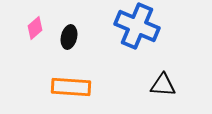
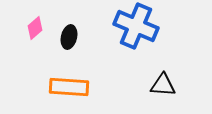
blue cross: moved 1 px left
orange rectangle: moved 2 px left
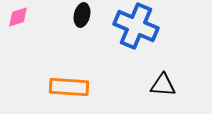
pink diamond: moved 17 px left, 11 px up; rotated 25 degrees clockwise
black ellipse: moved 13 px right, 22 px up
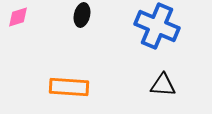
blue cross: moved 21 px right
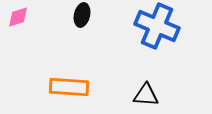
black triangle: moved 17 px left, 10 px down
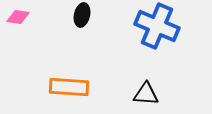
pink diamond: rotated 25 degrees clockwise
black triangle: moved 1 px up
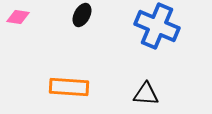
black ellipse: rotated 15 degrees clockwise
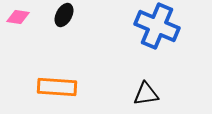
black ellipse: moved 18 px left
orange rectangle: moved 12 px left
black triangle: rotated 12 degrees counterclockwise
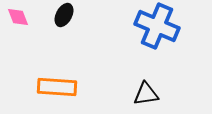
pink diamond: rotated 60 degrees clockwise
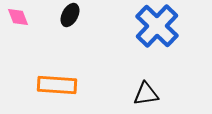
black ellipse: moved 6 px right
blue cross: rotated 21 degrees clockwise
orange rectangle: moved 2 px up
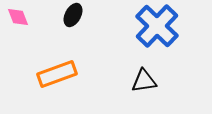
black ellipse: moved 3 px right
orange rectangle: moved 11 px up; rotated 24 degrees counterclockwise
black triangle: moved 2 px left, 13 px up
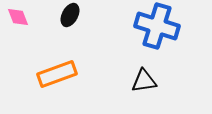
black ellipse: moved 3 px left
blue cross: rotated 27 degrees counterclockwise
